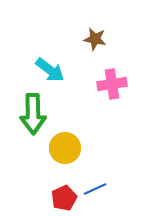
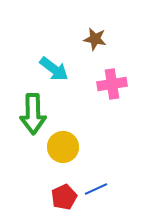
cyan arrow: moved 4 px right, 1 px up
yellow circle: moved 2 px left, 1 px up
blue line: moved 1 px right
red pentagon: moved 1 px up
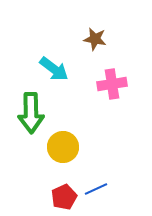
green arrow: moved 2 px left, 1 px up
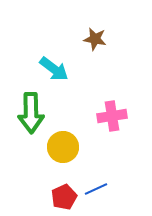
pink cross: moved 32 px down
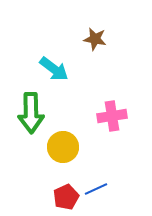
red pentagon: moved 2 px right
